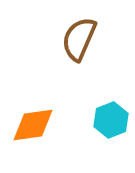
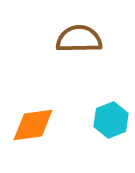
brown semicircle: rotated 66 degrees clockwise
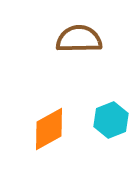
orange diamond: moved 16 px right, 4 px down; rotated 21 degrees counterclockwise
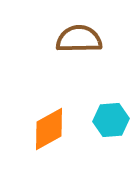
cyan hexagon: rotated 16 degrees clockwise
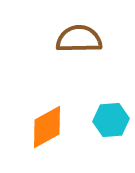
orange diamond: moved 2 px left, 2 px up
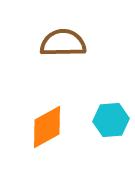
brown semicircle: moved 16 px left, 4 px down
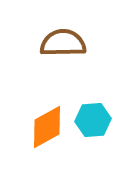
cyan hexagon: moved 18 px left
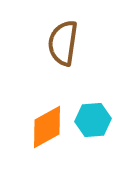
brown semicircle: rotated 81 degrees counterclockwise
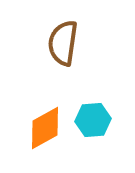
orange diamond: moved 2 px left, 1 px down
